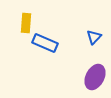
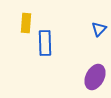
blue triangle: moved 5 px right, 8 px up
blue rectangle: rotated 65 degrees clockwise
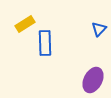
yellow rectangle: moved 1 px left, 1 px down; rotated 54 degrees clockwise
purple ellipse: moved 2 px left, 3 px down
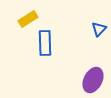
yellow rectangle: moved 3 px right, 5 px up
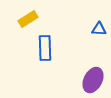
blue triangle: rotated 49 degrees clockwise
blue rectangle: moved 5 px down
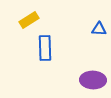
yellow rectangle: moved 1 px right, 1 px down
purple ellipse: rotated 65 degrees clockwise
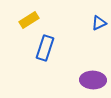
blue triangle: moved 6 px up; rotated 28 degrees counterclockwise
blue rectangle: rotated 20 degrees clockwise
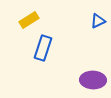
blue triangle: moved 1 px left, 2 px up
blue rectangle: moved 2 px left
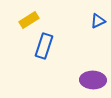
blue rectangle: moved 1 px right, 2 px up
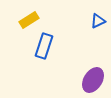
purple ellipse: rotated 60 degrees counterclockwise
